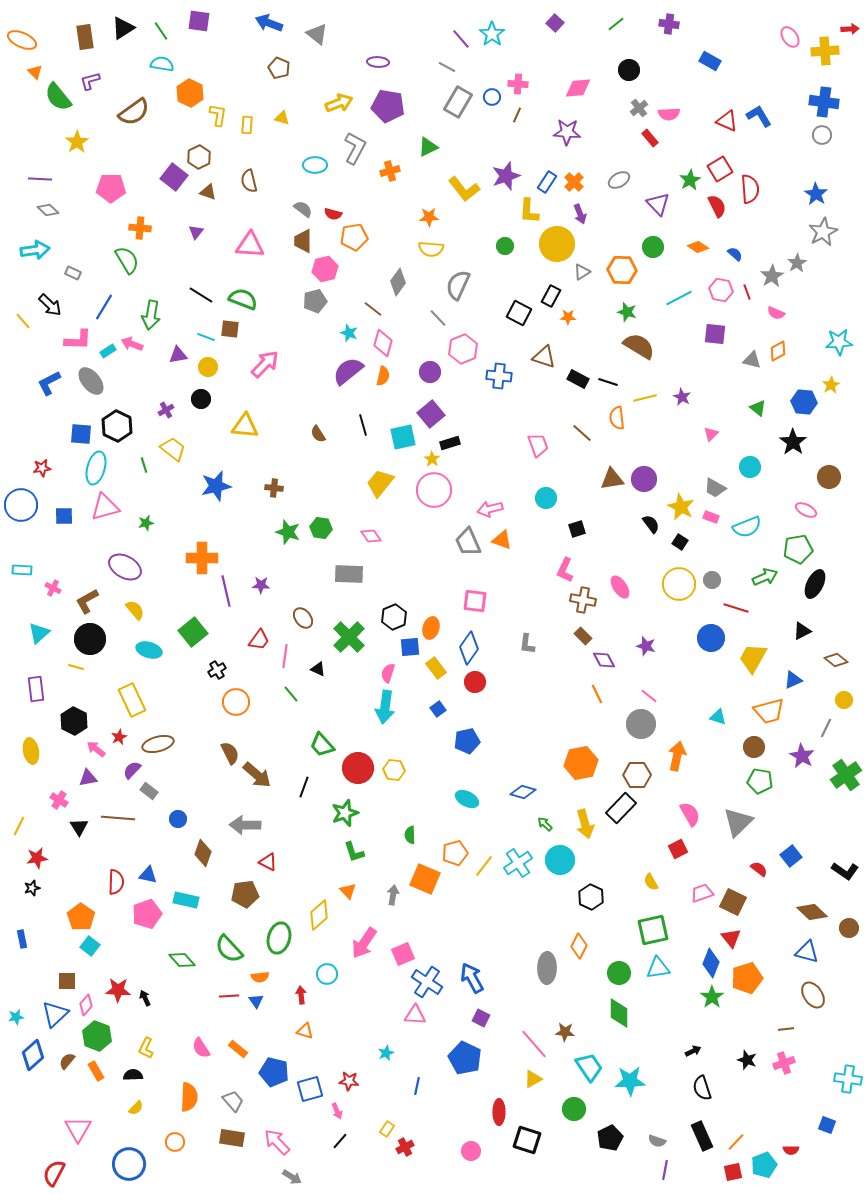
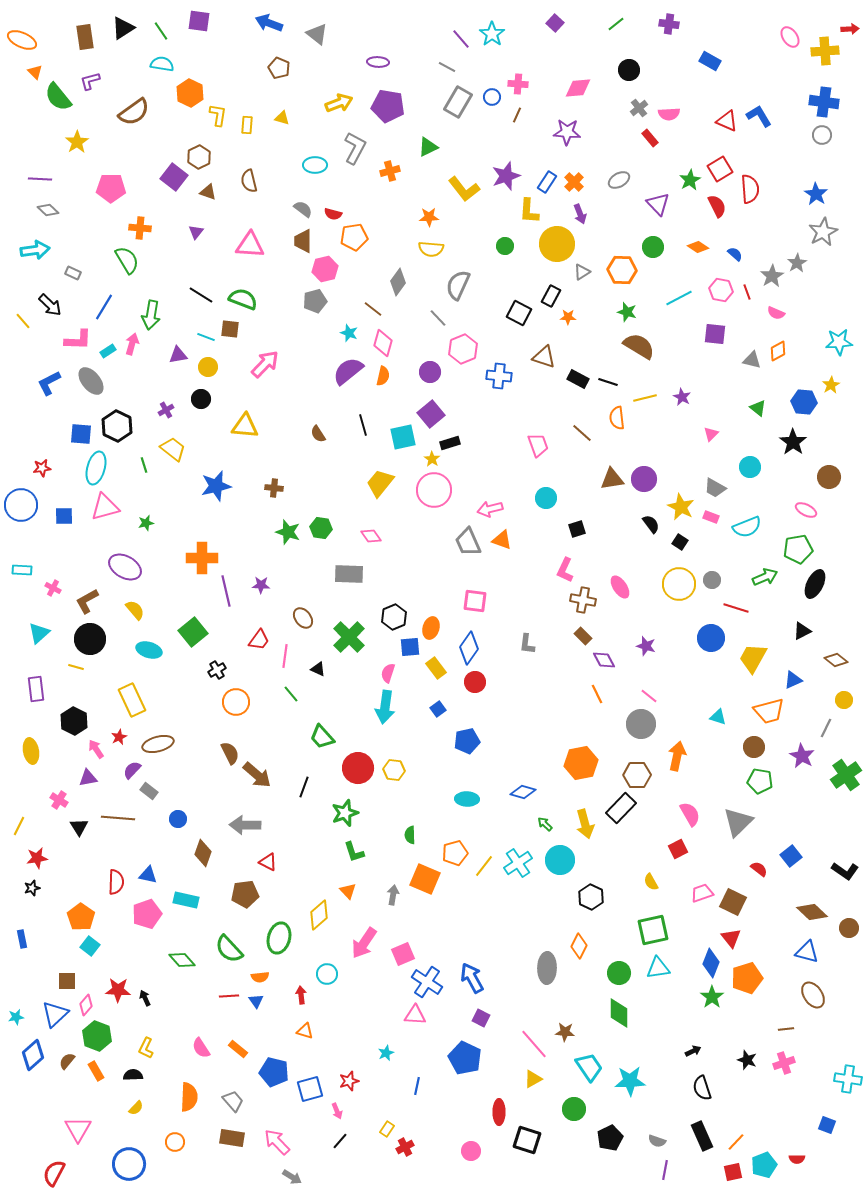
pink arrow at (132, 344): rotated 85 degrees clockwise
green trapezoid at (322, 745): moved 8 px up
pink arrow at (96, 749): rotated 18 degrees clockwise
cyan ellipse at (467, 799): rotated 25 degrees counterclockwise
red star at (349, 1081): rotated 24 degrees counterclockwise
red semicircle at (791, 1150): moved 6 px right, 9 px down
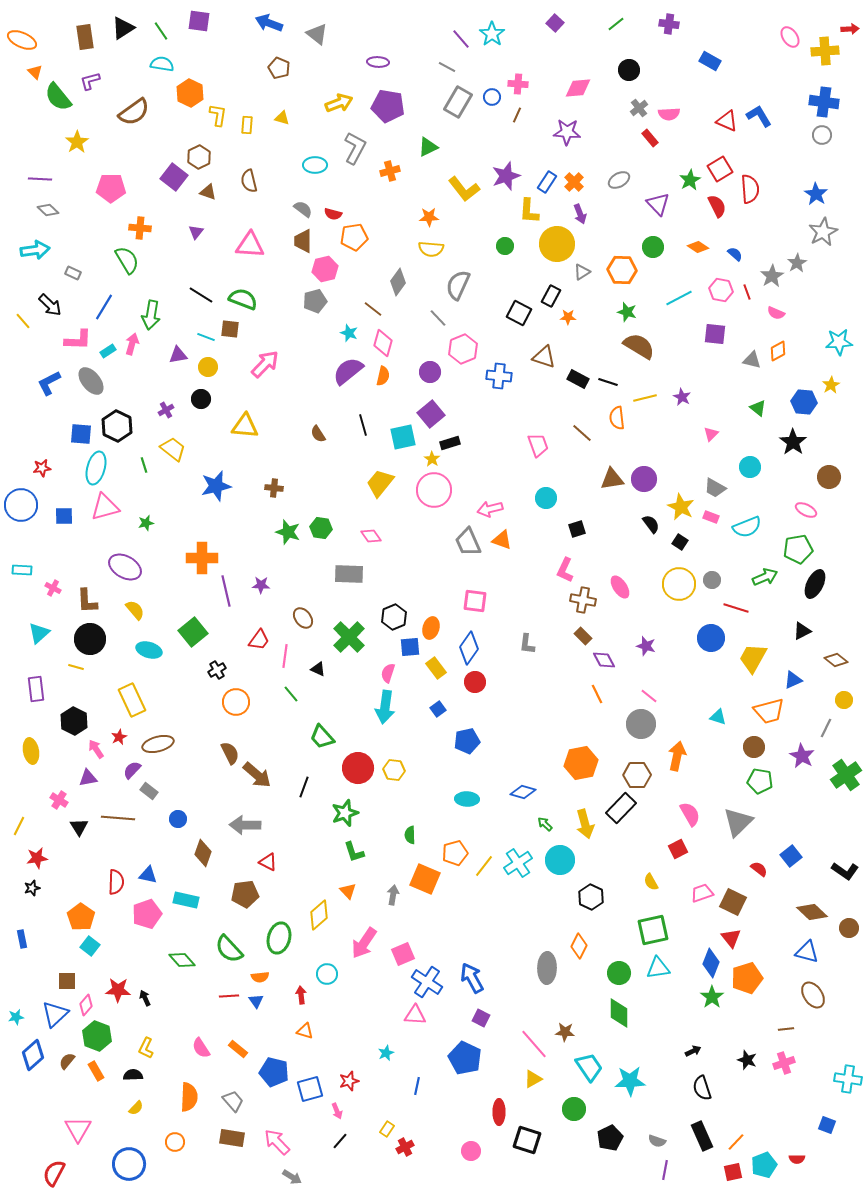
brown L-shape at (87, 601): rotated 64 degrees counterclockwise
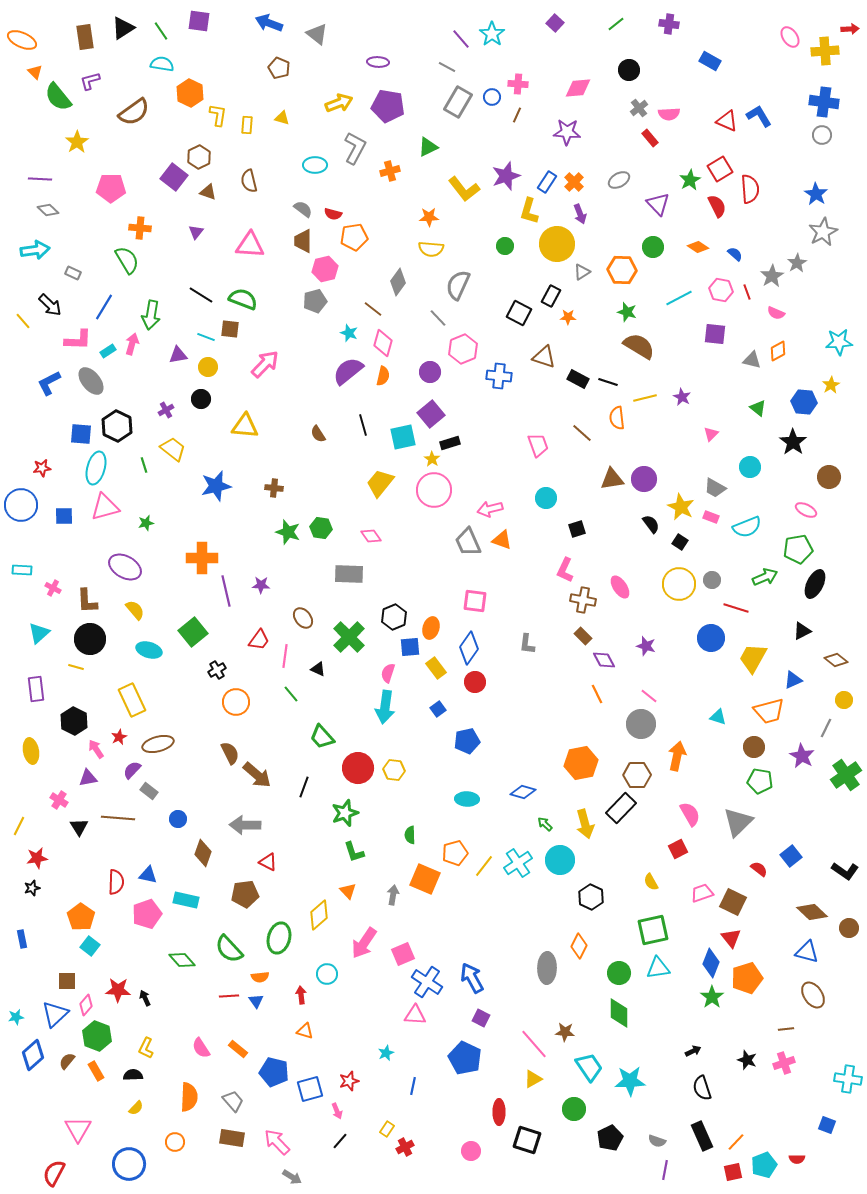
yellow L-shape at (529, 211): rotated 12 degrees clockwise
blue line at (417, 1086): moved 4 px left
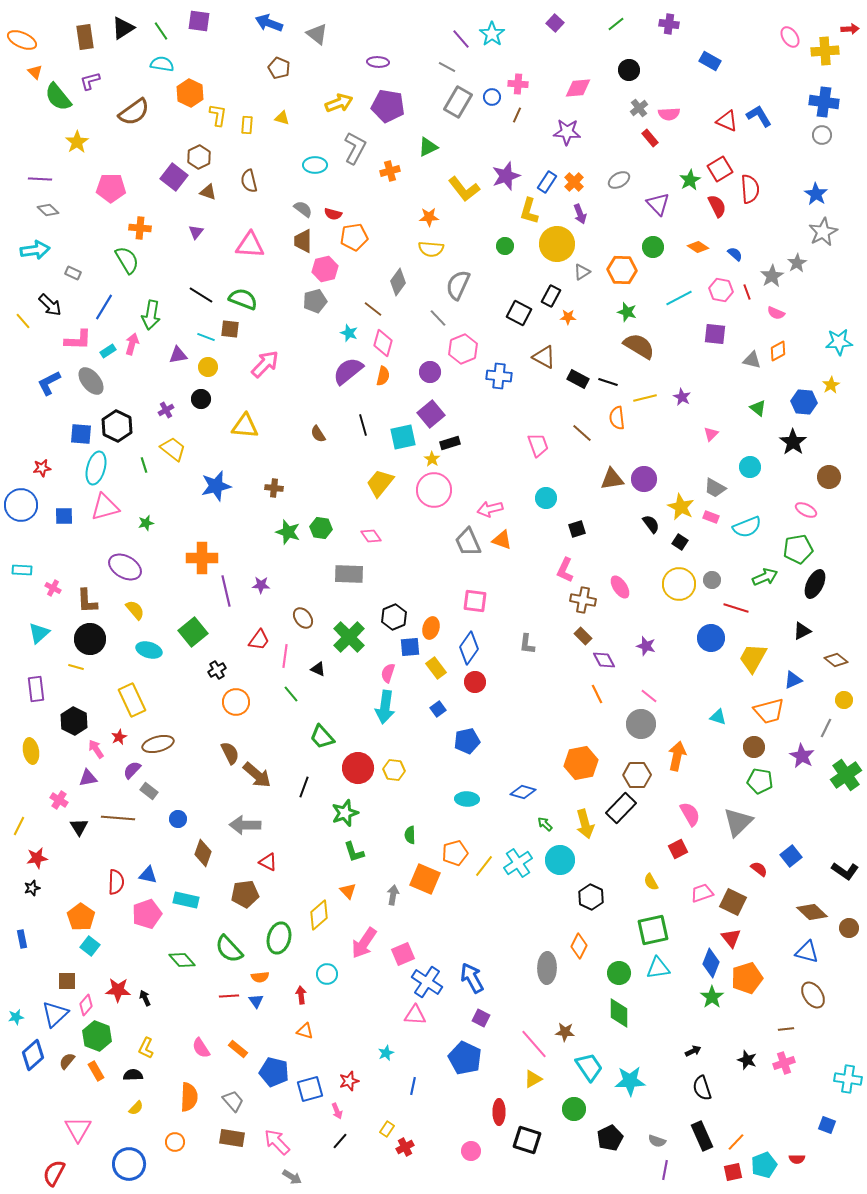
brown triangle at (544, 357): rotated 10 degrees clockwise
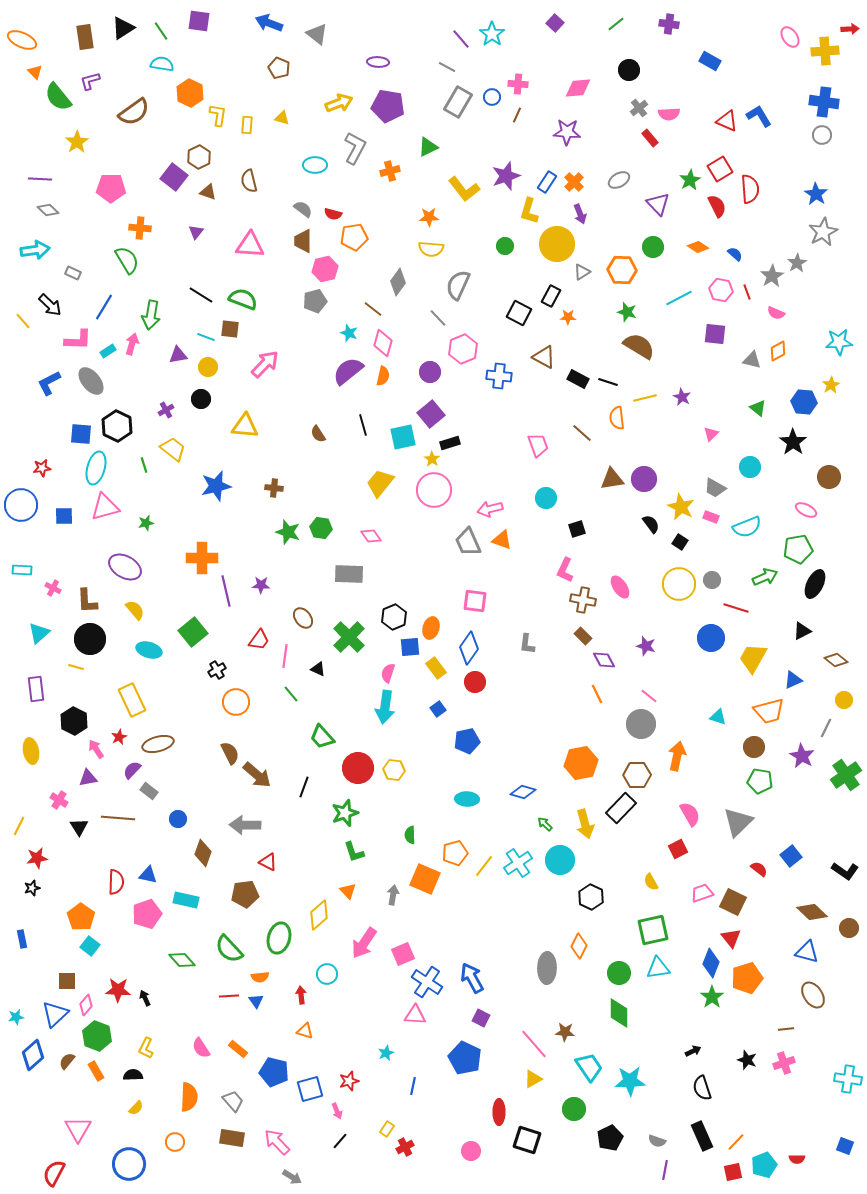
blue square at (827, 1125): moved 18 px right, 21 px down
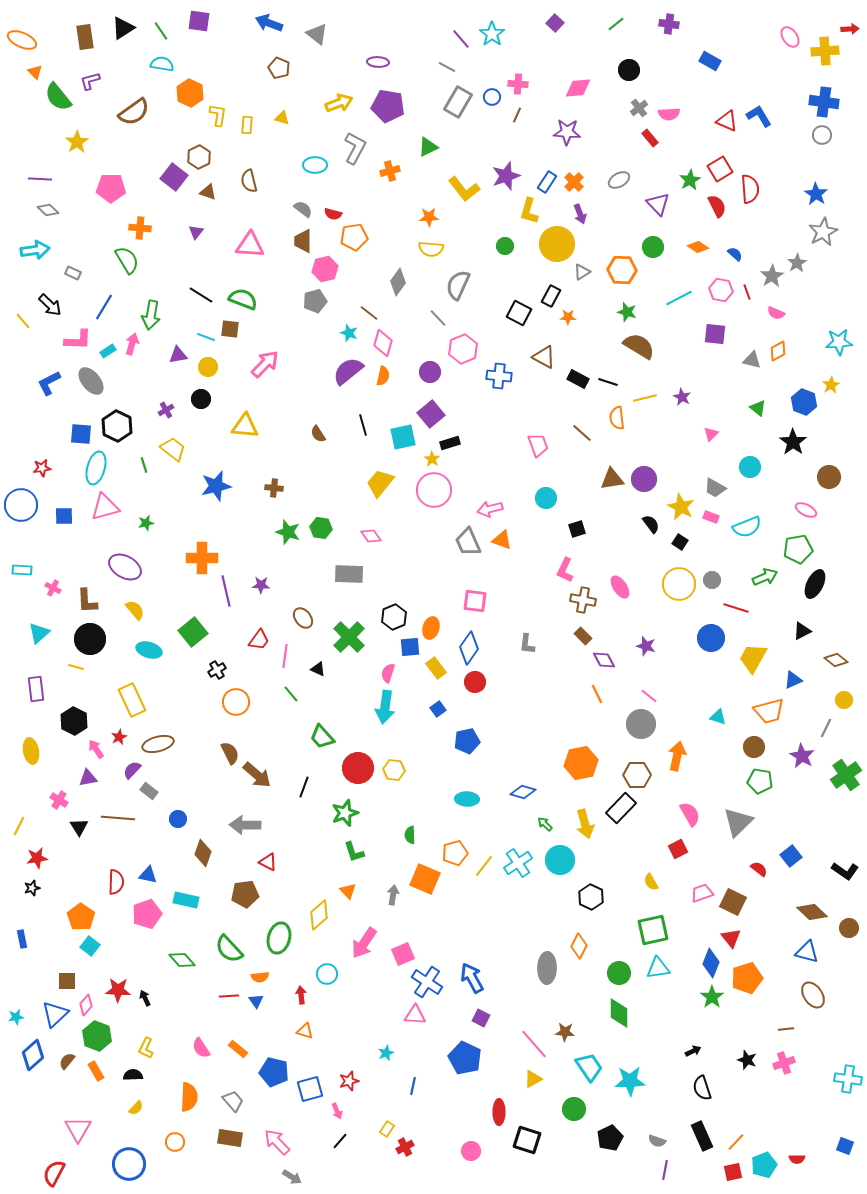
brown line at (373, 309): moved 4 px left, 4 px down
blue hexagon at (804, 402): rotated 15 degrees clockwise
brown rectangle at (232, 1138): moved 2 px left
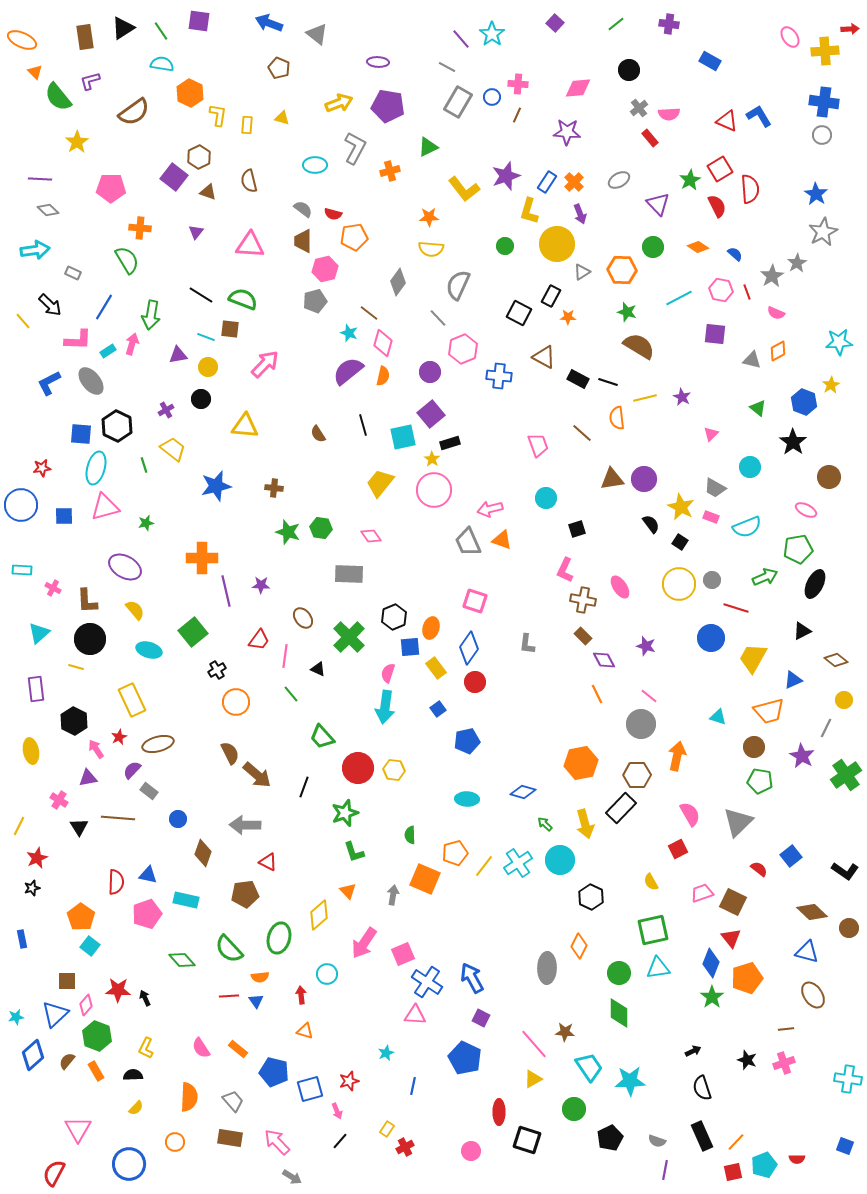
pink square at (475, 601): rotated 10 degrees clockwise
red star at (37, 858): rotated 15 degrees counterclockwise
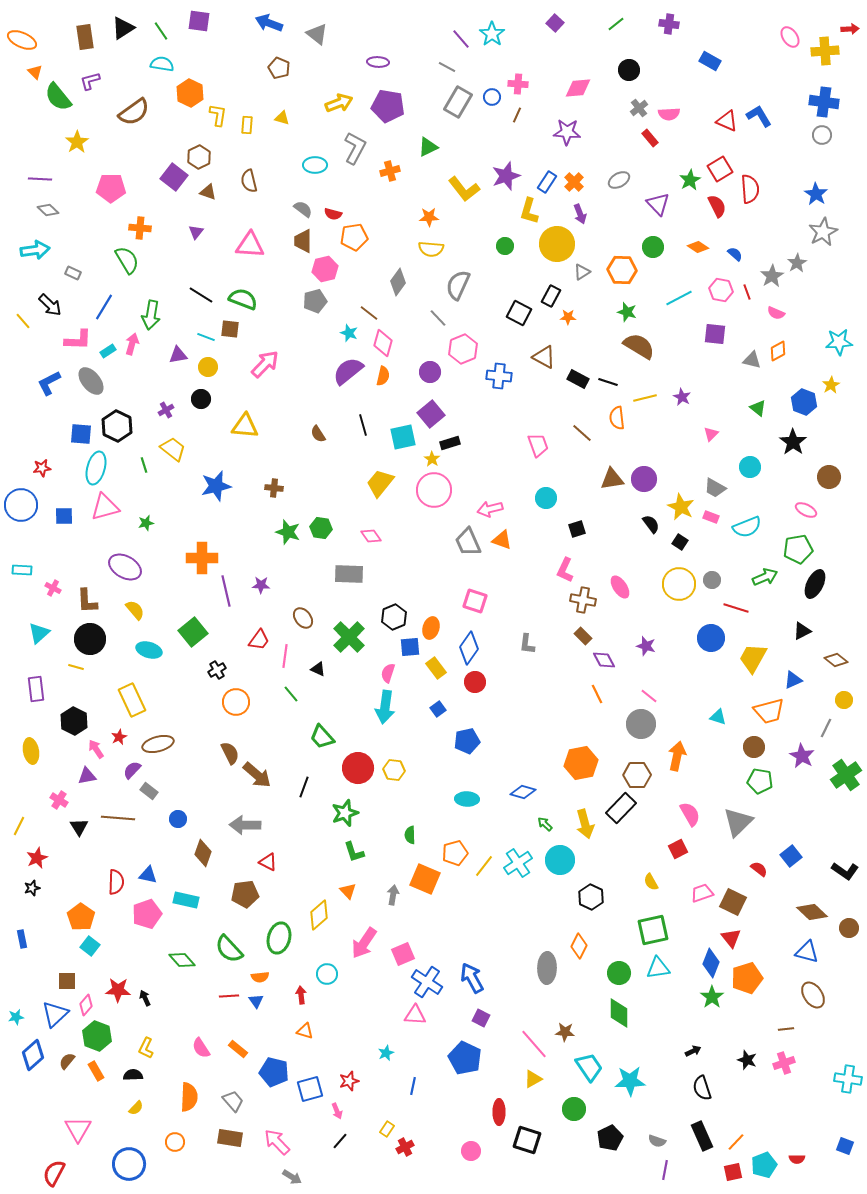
purple triangle at (88, 778): moved 1 px left, 2 px up
